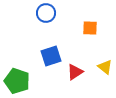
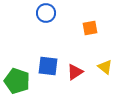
orange square: rotated 14 degrees counterclockwise
blue square: moved 3 px left, 10 px down; rotated 25 degrees clockwise
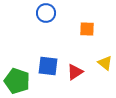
orange square: moved 3 px left, 1 px down; rotated 14 degrees clockwise
yellow triangle: moved 4 px up
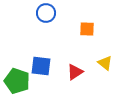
blue square: moved 7 px left
